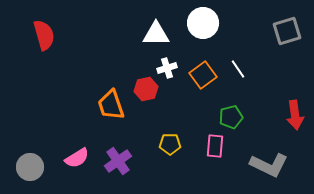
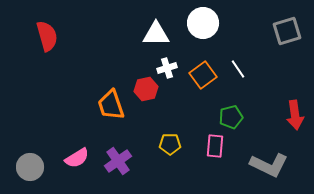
red semicircle: moved 3 px right, 1 px down
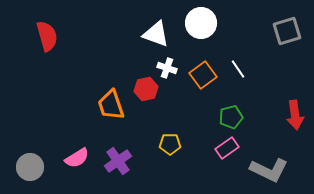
white circle: moved 2 px left
white triangle: rotated 20 degrees clockwise
white cross: rotated 36 degrees clockwise
pink rectangle: moved 12 px right, 2 px down; rotated 50 degrees clockwise
gray L-shape: moved 5 px down
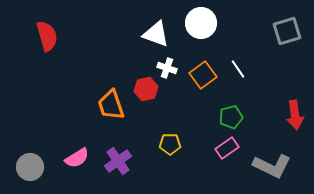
gray L-shape: moved 3 px right, 4 px up
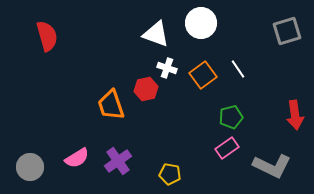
yellow pentagon: moved 30 px down; rotated 10 degrees clockwise
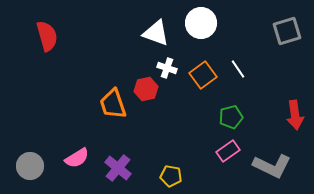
white triangle: moved 1 px up
orange trapezoid: moved 2 px right, 1 px up
pink rectangle: moved 1 px right, 3 px down
purple cross: moved 7 px down; rotated 16 degrees counterclockwise
gray circle: moved 1 px up
yellow pentagon: moved 1 px right, 2 px down
